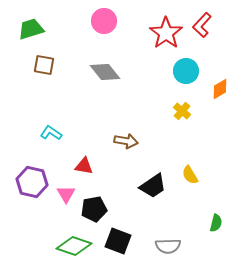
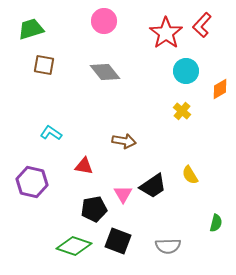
brown arrow: moved 2 px left
pink triangle: moved 57 px right
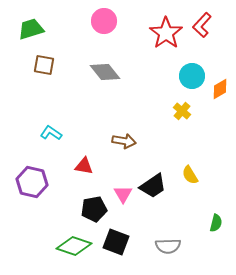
cyan circle: moved 6 px right, 5 px down
black square: moved 2 px left, 1 px down
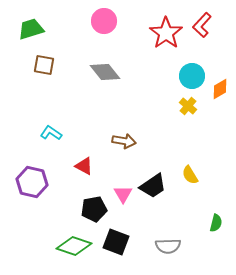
yellow cross: moved 6 px right, 5 px up
red triangle: rotated 18 degrees clockwise
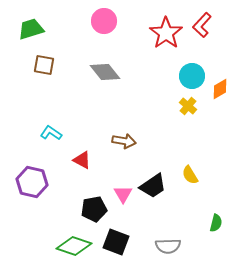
red triangle: moved 2 px left, 6 px up
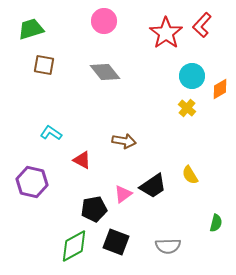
yellow cross: moved 1 px left, 2 px down
pink triangle: rotated 24 degrees clockwise
green diamond: rotated 48 degrees counterclockwise
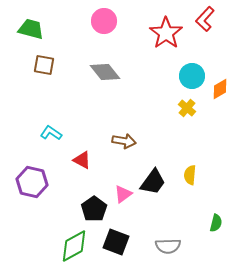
red L-shape: moved 3 px right, 6 px up
green trapezoid: rotated 32 degrees clockwise
yellow semicircle: rotated 36 degrees clockwise
black trapezoid: moved 4 px up; rotated 20 degrees counterclockwise
black pentagon: rotated 25 degrees counterclockwise
